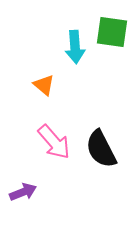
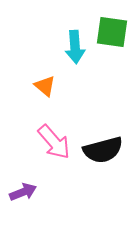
orange triangle: moved 1 px right, 1 px down
black semicircle: moved 2 px right, 1 px down; rotated 78 degrees counterclockwise
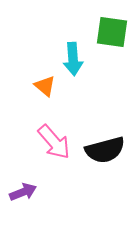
cyan arrow: moved 2 px left, 12 px down
black semicircle: moved 2 px right
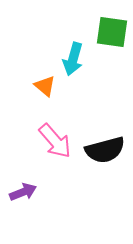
cyan arrow: rotated 20 degrees clockwise
pink arrow: moved 1 px right, 1 px up
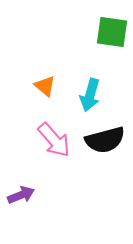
cyan arrow: moved 17 px right, 36 px down
pink arrow: moved 1 px left, 1 px up
black semicircle: moved 10 px up
purple arrow: moved 2 px left, 3 px down
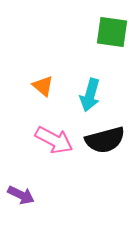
orange triangle: moved 2 px left
pink arrow: rotated 21 degrees counterclockwise
purple arrow: rotated 48 degrees clockwise
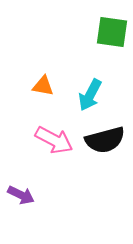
orange triangle: rotated 30 degrees counterclockwise
cyan arrow: rotated 12 degrees clockwise
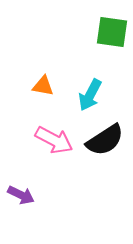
black semicircle: rotated 18 degrees counterclockwise
